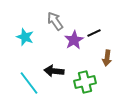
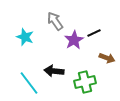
brown arrow: rotated 77 degrees counterclockwise
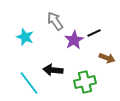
black arrow: moved 1 px left, 1 px up
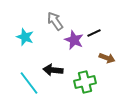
purple star: rotated 18 degrees counterclockwise
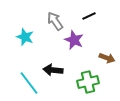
black line: moved 5 px left, 17 px up
green cross: moved 3 px right
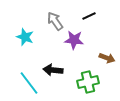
purple star: rotated 18 degrees counterclockwise
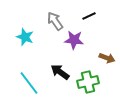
black arrow: moved 7 px right, 2 px down; rotated 30 degrees clockwise
